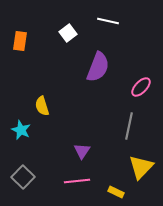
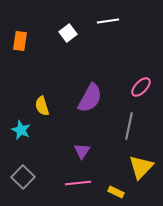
white line: rotated 20 degrees counterclockwise
purple semicircle: moved 8 px left, 31 px down; rotated 8 degrees clockwise
pink line: moved 1 px right, 2 px down
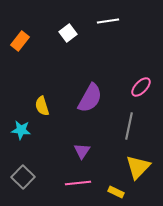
orange rectangle: rotated 30 degrees clockwise
cyan star: rotated 18 degrees counterclockwise
yellow triangle: moved 3 px left
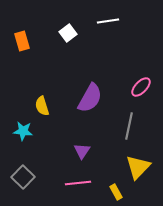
orange rectangle: moved 2 px right; rotated 54 degrees counterclockwise
cyan star: moved 2 px right, 1 px down
yellow rectangle: rotated 35 degrees clockwise
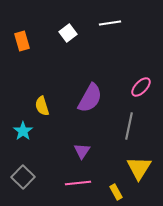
white line: moved 2 px right, 2 px down
cyan star: rotated 30 degrees clockwise
yellow triangle: moved 1 px right, 1 px down; rotated 12 degrees counterclockwise
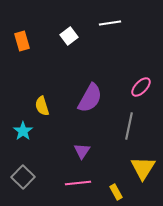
white square: moved 1 px right, 3 px down
yellow triangle: moved 4 px right
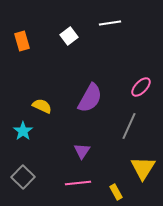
yellow semicircle: rotated 132 degrees clockwise
gray line: rotated 12 degrees clockwise
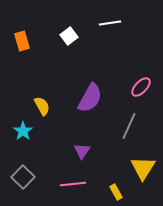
yellow semicircle: rotated 36 degrees clockwise
pink line: moved 5 px left, 1 px down
